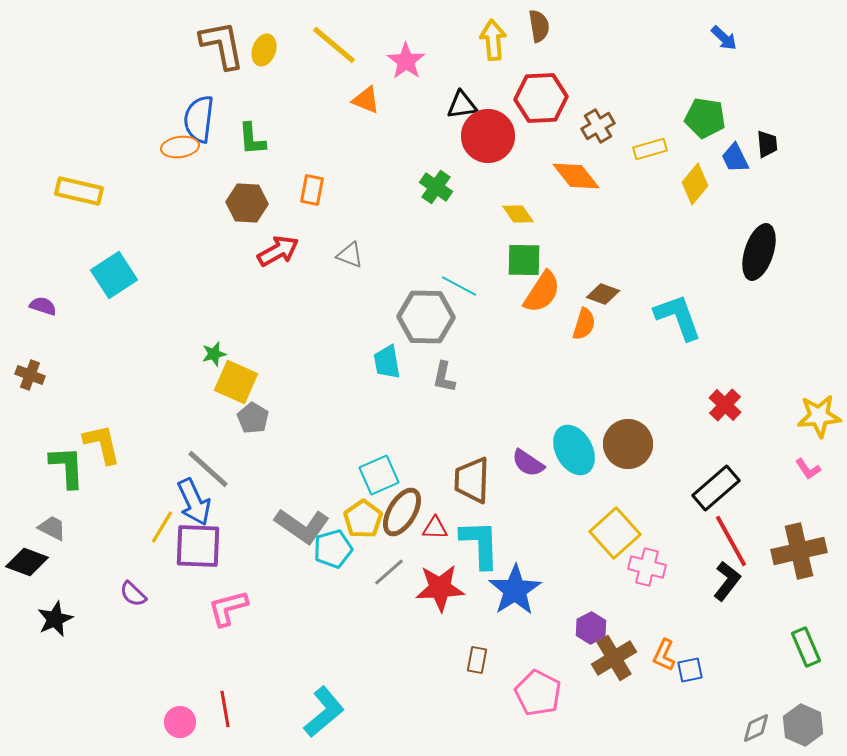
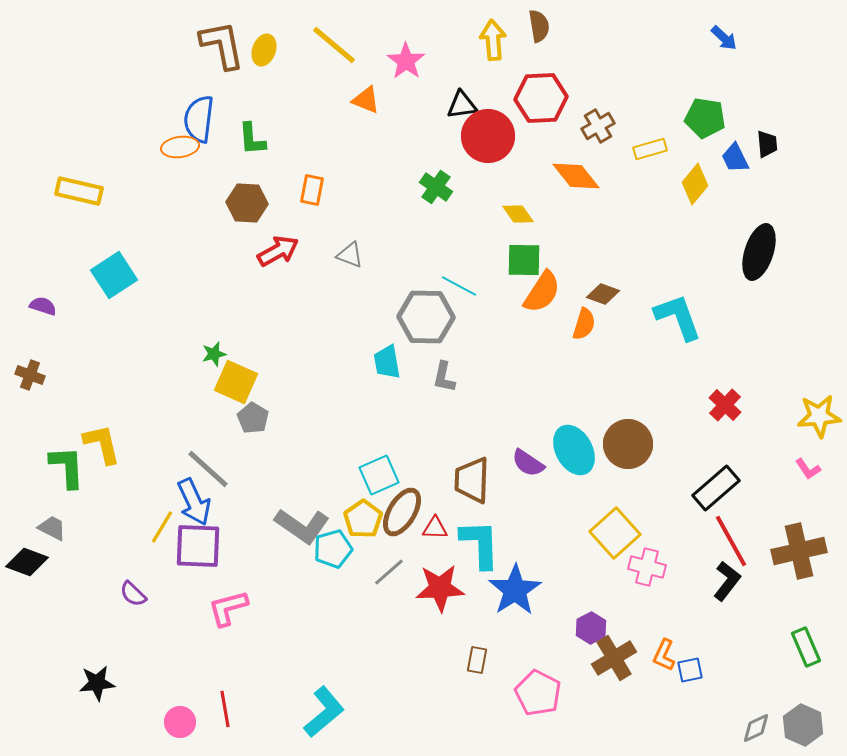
black star at (55, 619): moved 42 px right, 64 px down; rotated 18 degrees clockwise
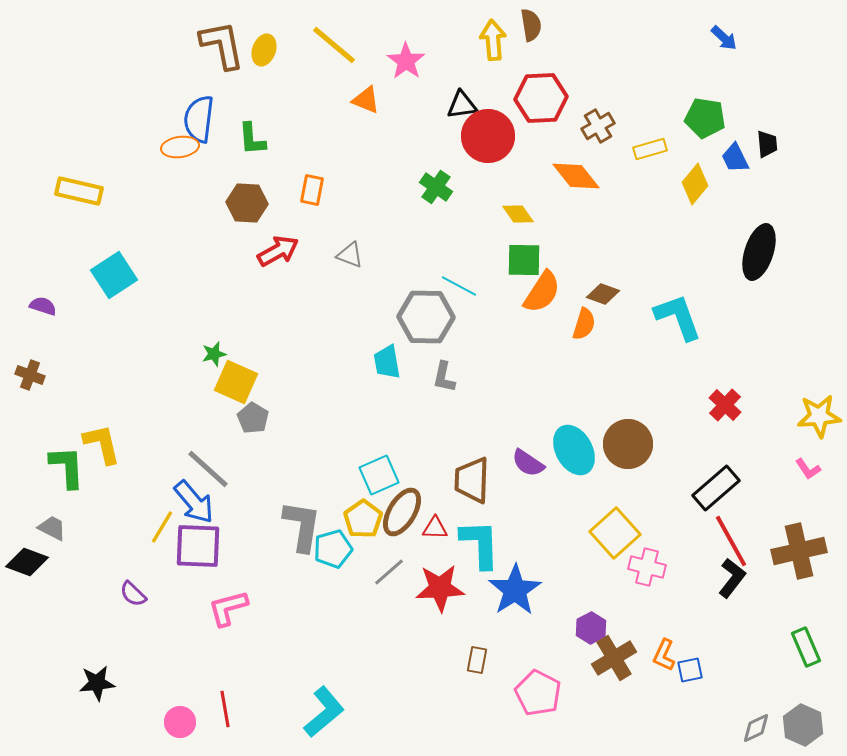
brown semicircle at (539, 26): moved 8 px left, 1 px up
blue arrow at (194, 502): rotated 15 degrees counterclockwise
gray L-shape at (302, 526): rotated 116 degrees counterclockwise
black L-shape at (727, 581): moved 5 px right, 3 px up
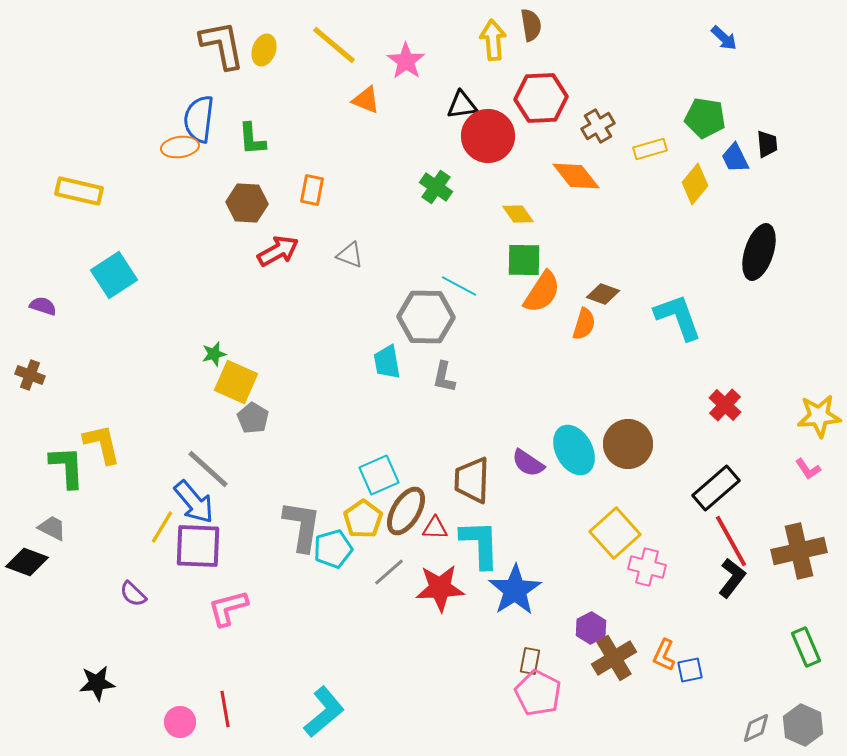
brown ellipse at (402, 512): moved 4 px right, 1 px up
brown rectangle at (477, 660): moved 53 px right, 1 px down
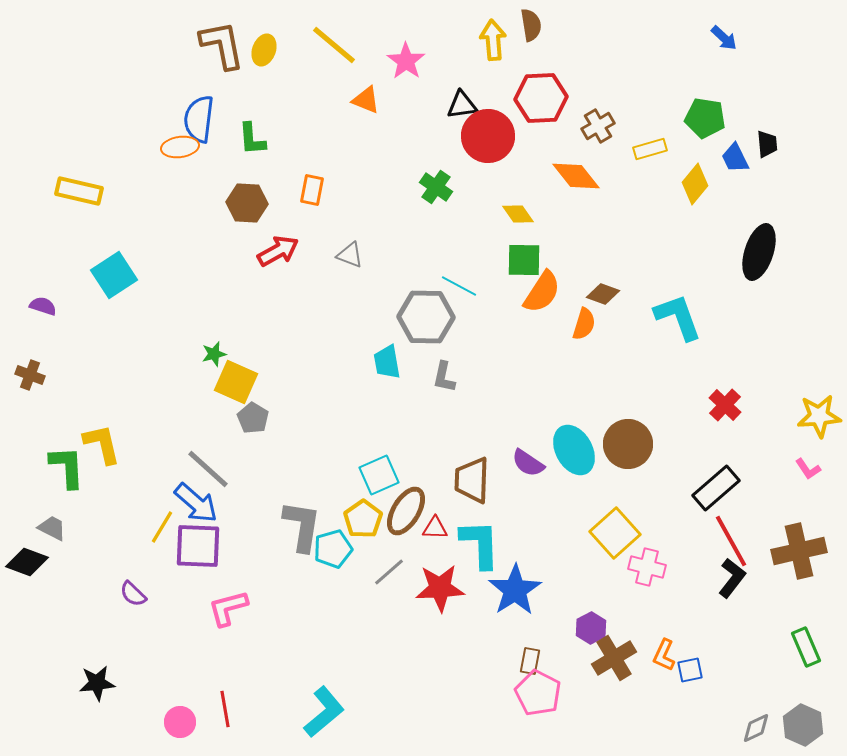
blue arrow at (194, 502): moved 2 px right, 1 px down; rotated 9 degrees counterclockwise
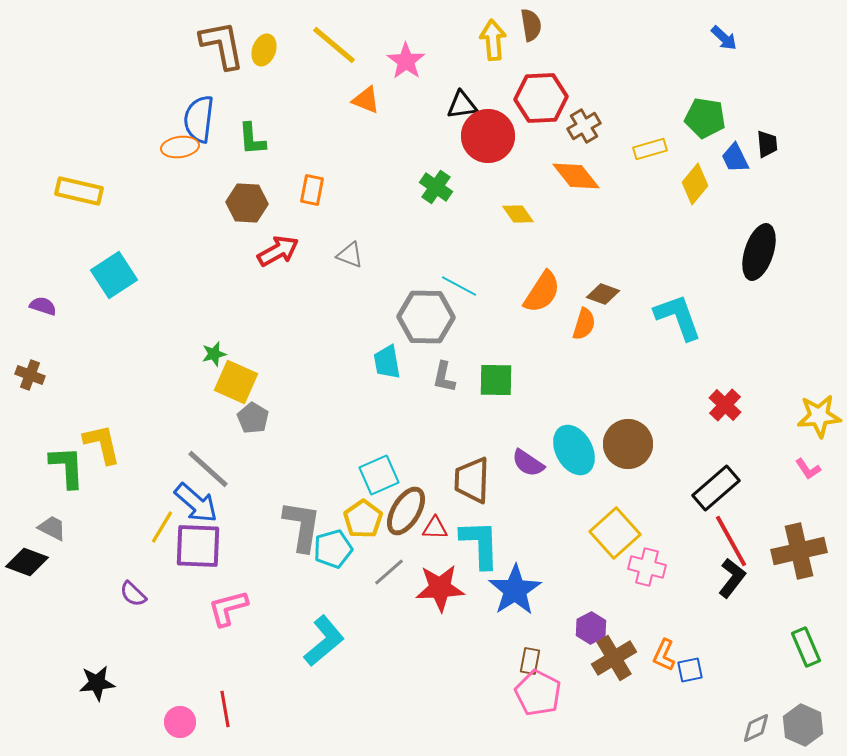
brown cross at (598, 126): moved 14 px left
green square at (524, 260): moved 28 px left, 120 px down
cyan L-shape at (324, 712): moved 71 px up
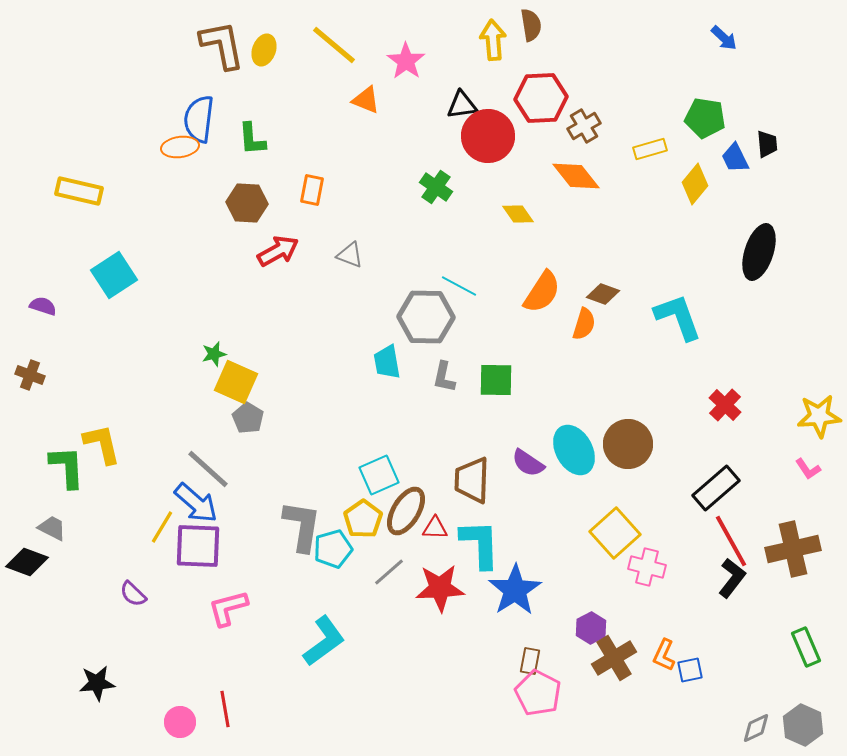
gray pentagon at (253, 418): moved 5 px left
brown cross at (799, 551): moved 6 px left, 2 px up
cyan L-shape at (324, 641): rotated 4 degrees clockwise
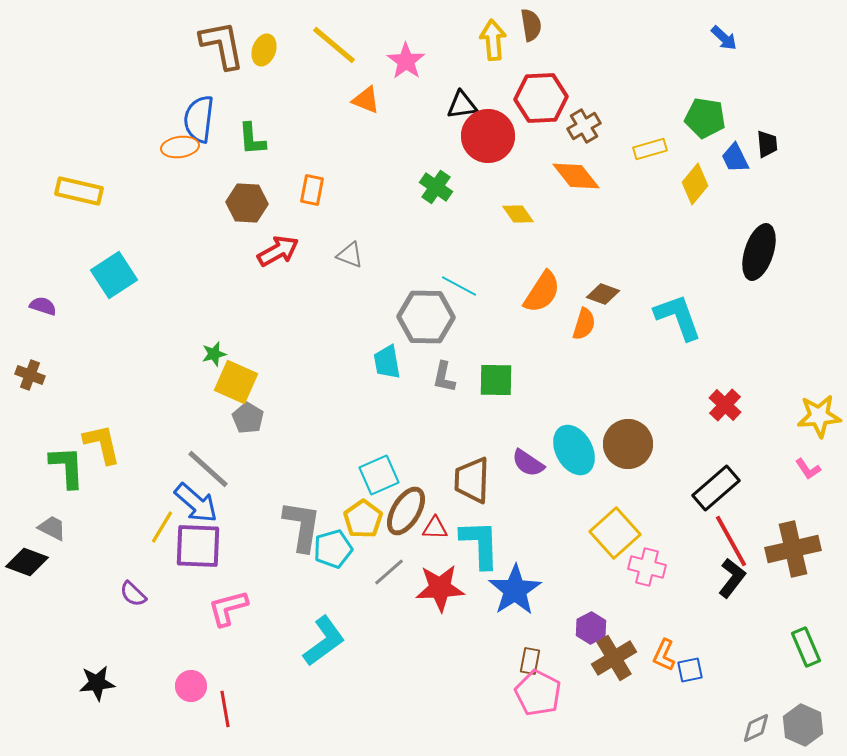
pink circle at (180, 722): moved 11 px right, 36 px up
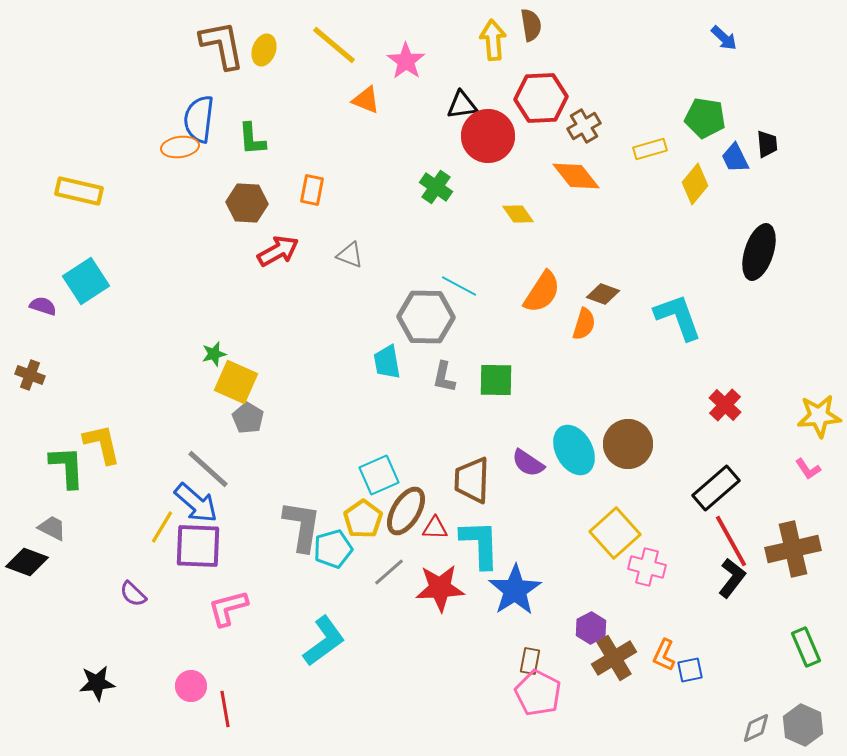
cyan square at (114, 275): moved 28 px left, 6 px down
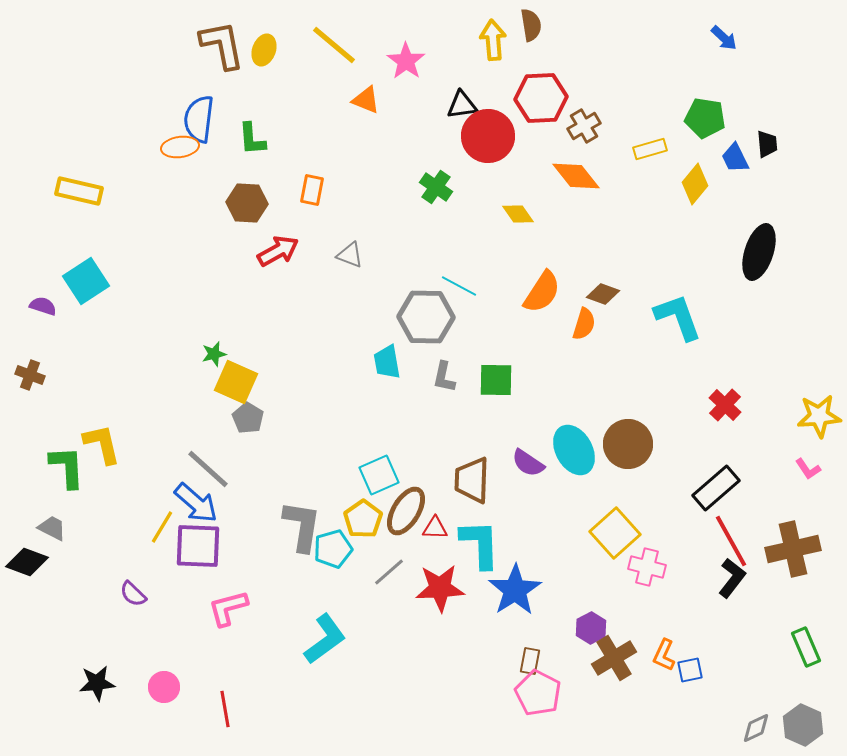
cyan L-shape at (324, 641): moved 1 px right, 2 px up
pink circle at (191, 686): moved 27 px left, 1 px down
